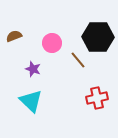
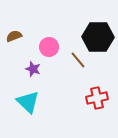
pink circle: moved 3 px left, 4 px down
cyan triangle: moved 3 px left, 1 px down
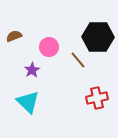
purple star: moved 1 px left, 1 px down; rotated 21 degrees clockwise
